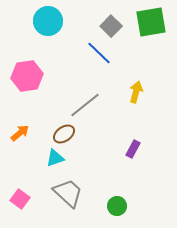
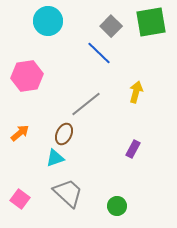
gray line: moved 1 px right, 1 px up
brown ellipse: rotated 30 degrees counterclockwise
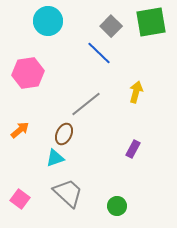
pink hexagon: moved 1 px right, 3 px up
orange arrow: moved 3 px up
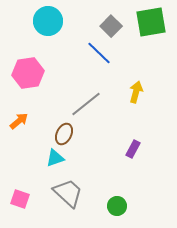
orange arrow: moved 1 px left, 9 px up
pink square: rotated 18 degrees counterclockwise
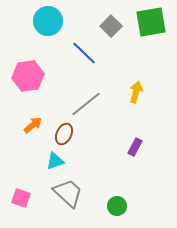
blue line: moved 15 px left
pink hexagon: moved 3 px down
orange arrow: moved 14 px right, 4 px down
purple rectangle: moved 2 px right, 2 px up
cyan triangle: moved 3 px down
pink square: moved 1 px right, 1 px up
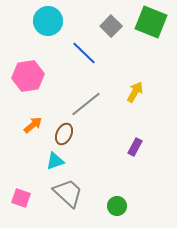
green square: rotated 32 degrees clockwise
yellow arrow: moved 1 px left; rotated 15 degrees clockwise
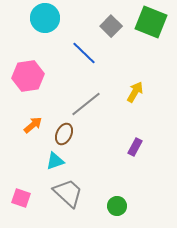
cyan circle: moved 3 px left, 3 px up
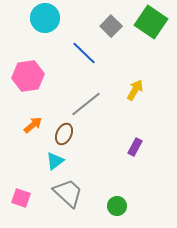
green square: rotated 12 degrees clockwise
yellow arrow: moved 2 px up
cyan triangle: rotated 18 degrees counterclockwise
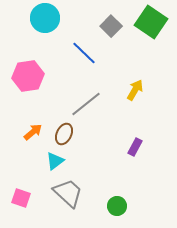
orange arrow: moved 7 px down
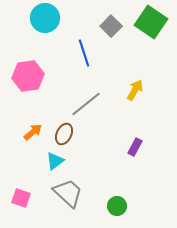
blue line: rotated 28 degrees clockwise
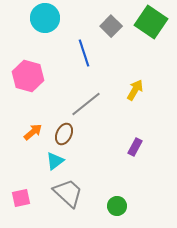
pink hexagon: rotated 24 degrees clockwise
pink square: rotated 30 degrees counterclockwise
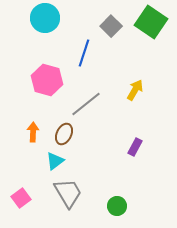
blue line: rotated 36 degrees clockwise
pink hexagon: moved 19 px right, 4 px down
orange arrow: rotated 48 degrees counterclockwise
gray trapezoid: rotated 16 degrees clockwise
pink square: rotated 24 degrees counterclockwise
